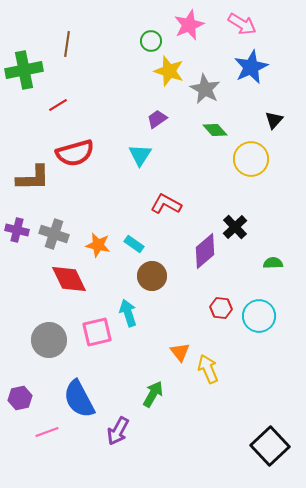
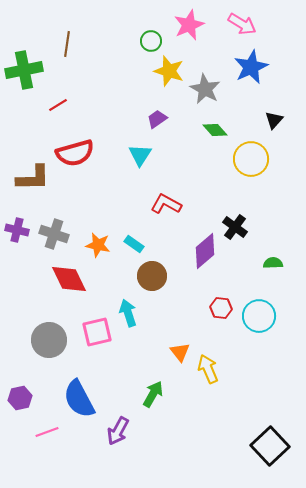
black cross: rotated 10 degrees counterclockwise
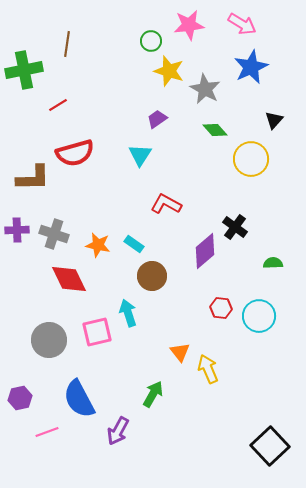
pink star: rotated 16 degrees clockwise
purple cross: rotated 15 degrees counterclockwise
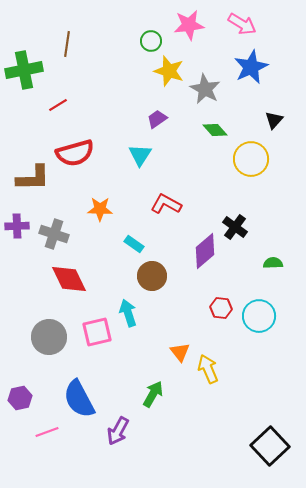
purple cross: moved 4 px up
orange star: moved 2 px right, 36 px up; rotated 10 degrees counterclockwise
gray circle: moved 3 px up
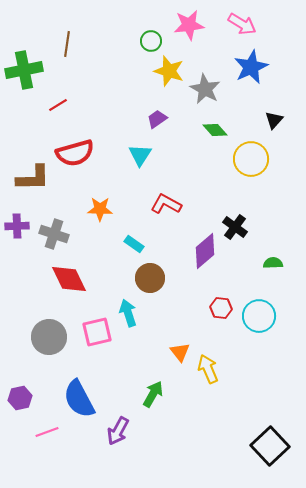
brown circle: moved 2 px left, 2 px down
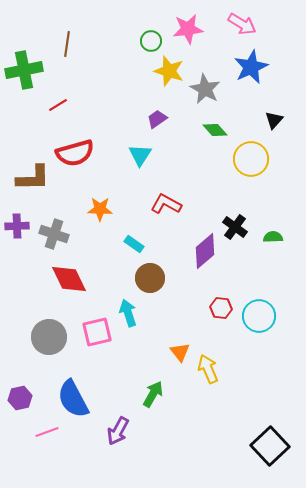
pink star: moved 1 px left, 4 px down
green semicircle: moved 26 px up
blue semicircle: moved 6 px left
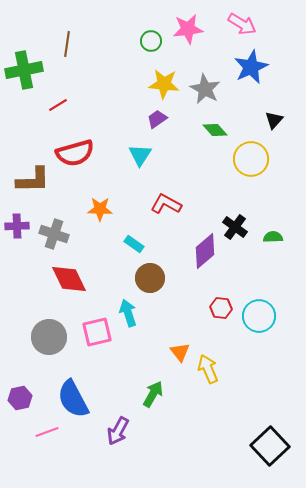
yellow star: moved 5 px left, 13 px down; rotated 12 degrees counterclockwise
brown L-shape: moved 2 px down
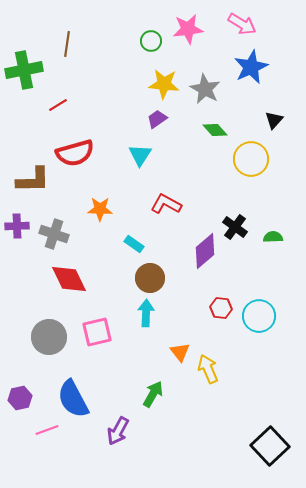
cyan arrow: moved 18 px right; rotated 20 degrees clockwise
pink line: moved 2 px up
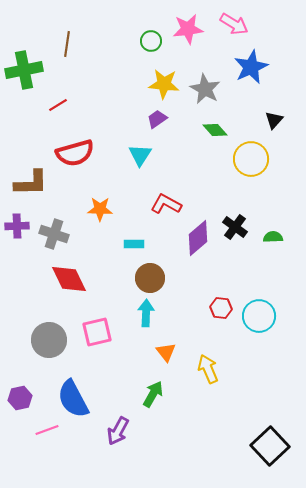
pink arrow: moved 8 px left
brown L-shape: moved 2 px left, 3 px down
cyan rectangle: rotated 36 degrees counterclockwise
purple diamond: moved 7 px left, 13 px up
gray circle: moved 3 px down
orange triangle: moved 14 px left
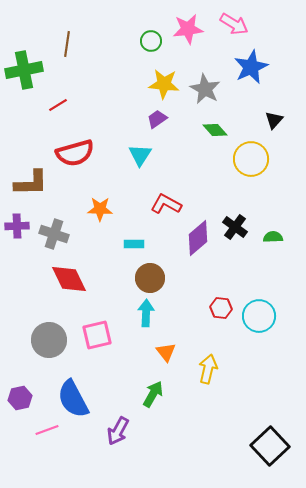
pink square: moved 3 px down
yellow arrow: rotated 36 degrees clockwise
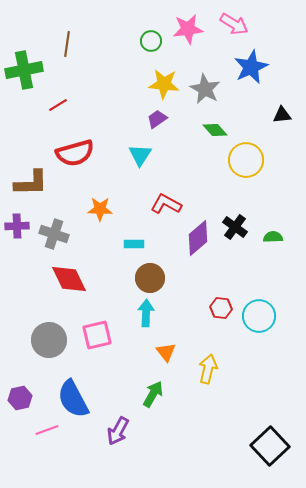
black triangle: moved 8 px right, 5 px up; rotated 42 degrees clockwise
yellow circle: moved 5 px left, 1 px down
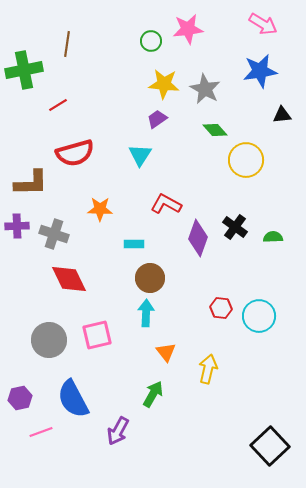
pink arrow: moved 29 px right
blue star: moved 9 px right, 4 px down; rotated 16 degrees clockwise
purple diamond: rotated 30 degrees counterclockwise
pink line: moved 6 px left, 2 px down
